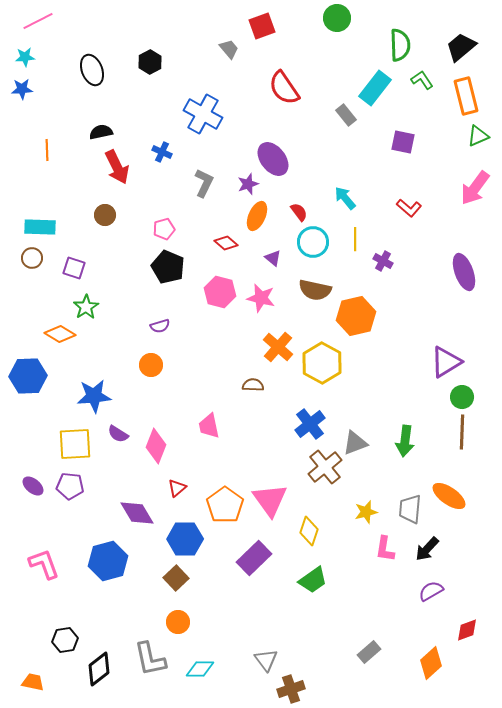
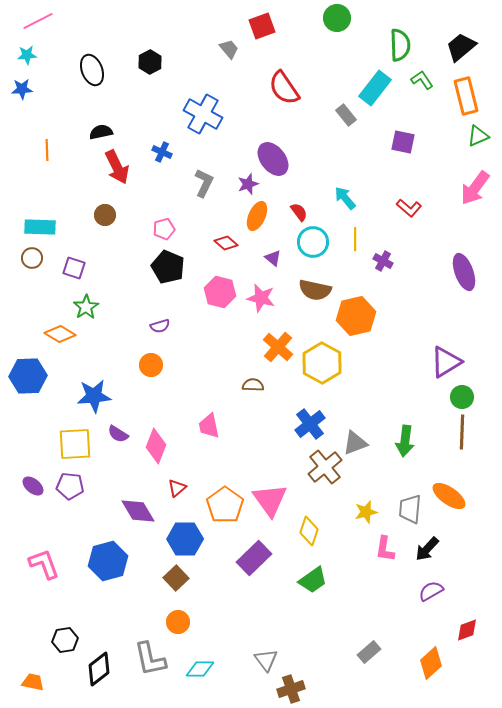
cyan star at (25, 57): moved 2 px right, 2 px up
purple diamond at (137, 513): moved 1 px right, 2 px up
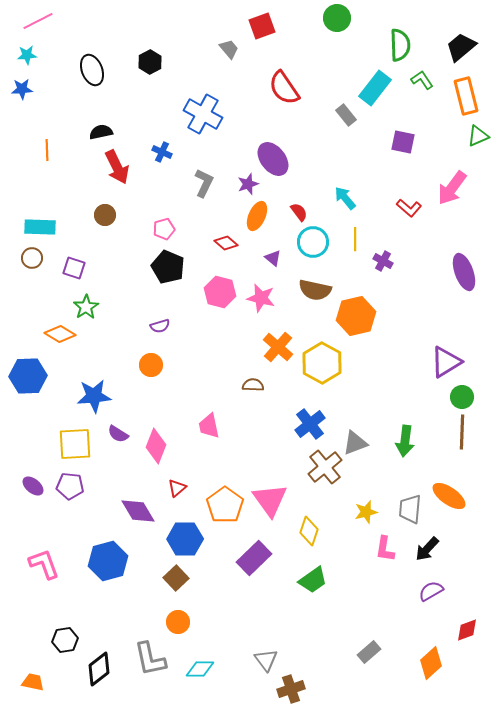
pink arrow at (475, 188): moved 23 px left
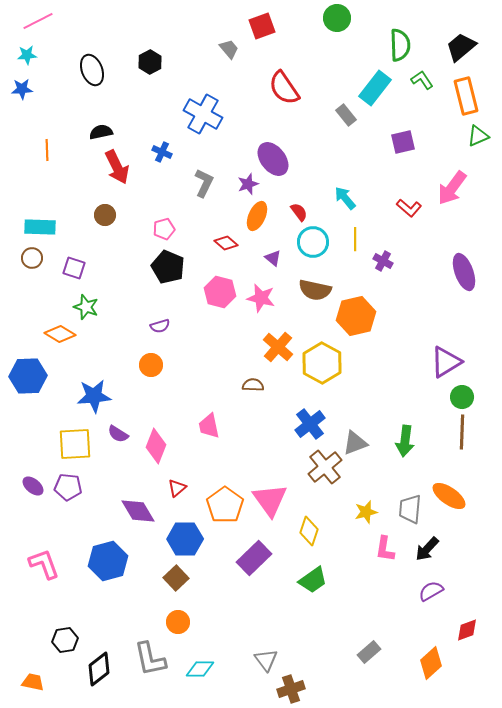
purple square at (403, 142): rotated 25 degrees counterclockwise
green star at (86, 307): rotated 20 degrees counterclockwise
purple pentagon at (70, 486): moved 2 px left, 1 px down
